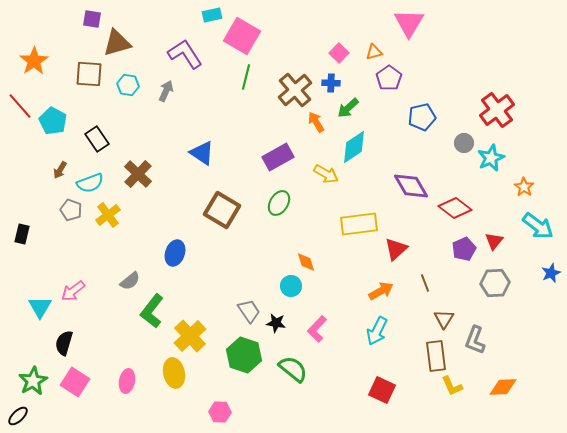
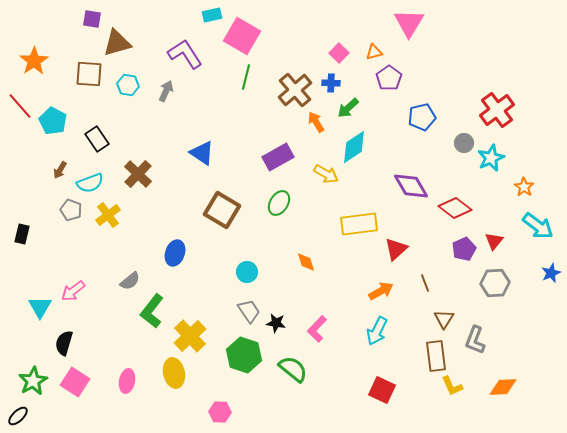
cyan circle at (291, 286): moved 44 px left, 14 px up
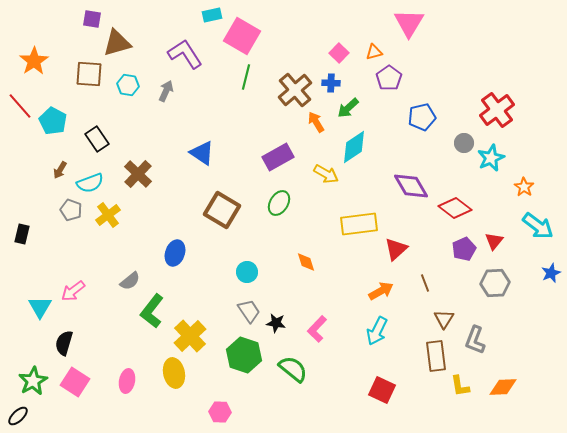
yellow L-shape at (452, 386): moved 8 px right; rotated 15 degrees clockwise
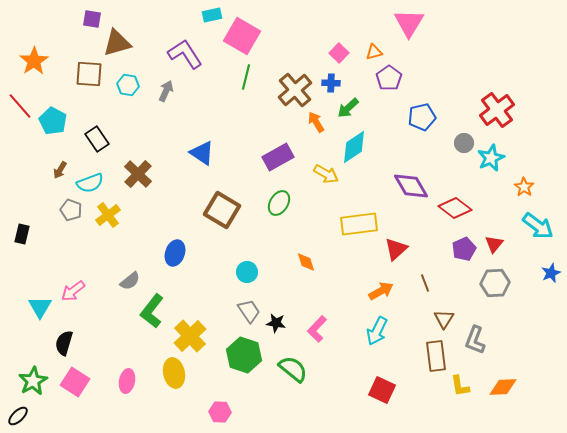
red triangle at (494, 241): moved 3 px down
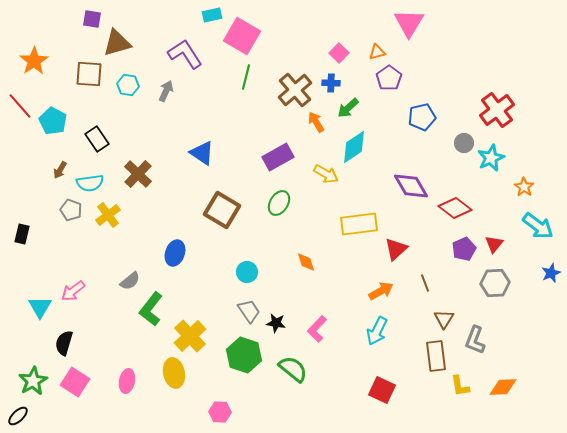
orange triangle at (374, 52): moved 3 px right
cyan semicircle at (90, 183): rotated 12 degrees clockwise
green L-shape at (152, 311): moved 1 px left, 2 px up
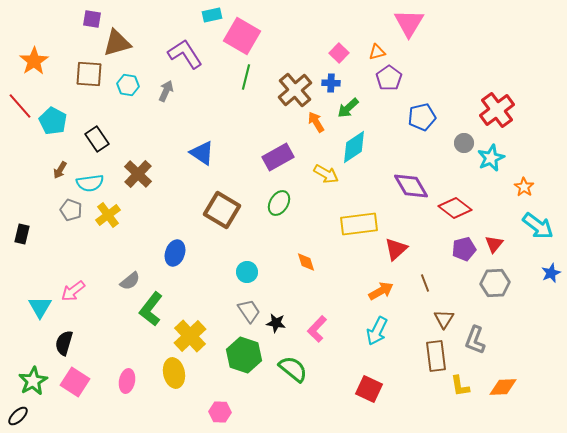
purple pentagon at (464, 249): rotated 10 degrees clockwise
red square at (382, 390): moved 13 px left, 1 px up
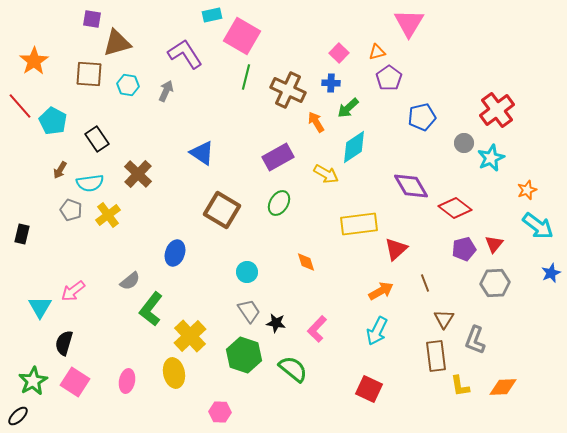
brown cross at (295, 90): moved 7 px left; rotated 24 degrees counterclockwise
orange star at (524, 187): moved 3 px right, 3 px down; rotated 18 degrees clockwise
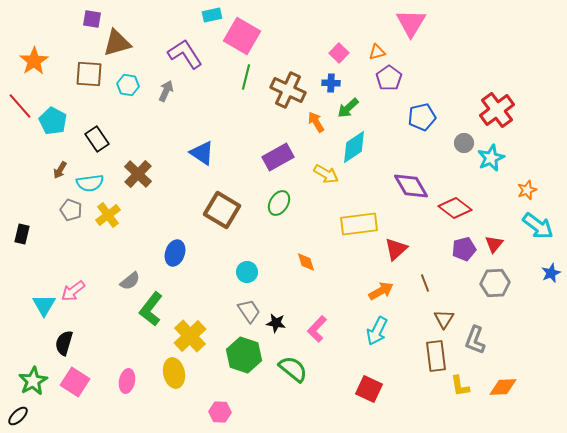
pink triangle at (409, 23): moved 2 px right
cyan triangle at (40, 307): moved 4 px right, 2 px up
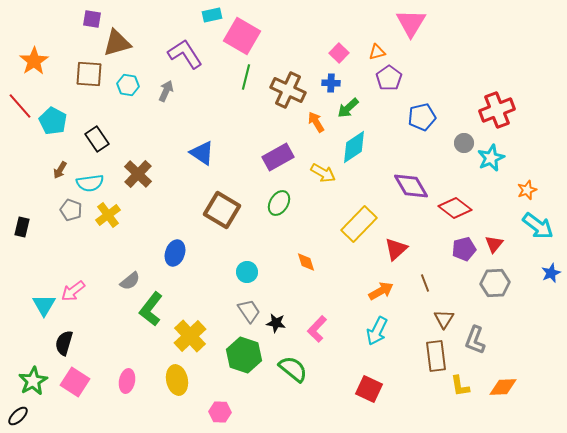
red cross at (497, 110): rotated 16 degrees clockwise
yellow arrow at (326, 174): moved 3 px left, 1 px up
yellow rectangle at (359, 224): rotated 39 degrees counterclockwise
black rectangle at (22, 234): moved 7 px up
yellow ellipse at (174, 373): moved 3 px right, 7 px down
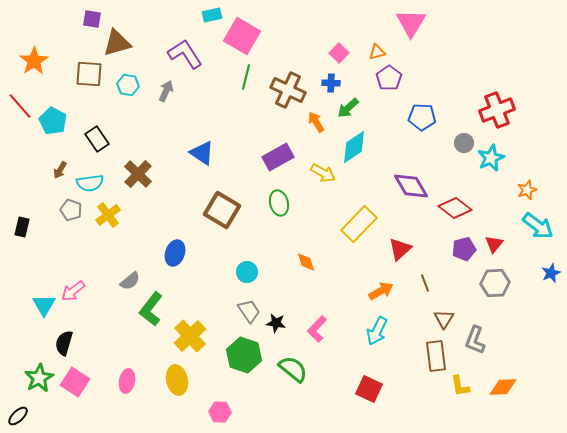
blue pentagon at (422, 117): rotated 16 degrees clockwise
green ellipse at (279, 203): rotated 45 degrees counterclockwise
red triangle at (396, 249): moved 4 px right
green star at (33, 381): moved 6 px right, 3 px up
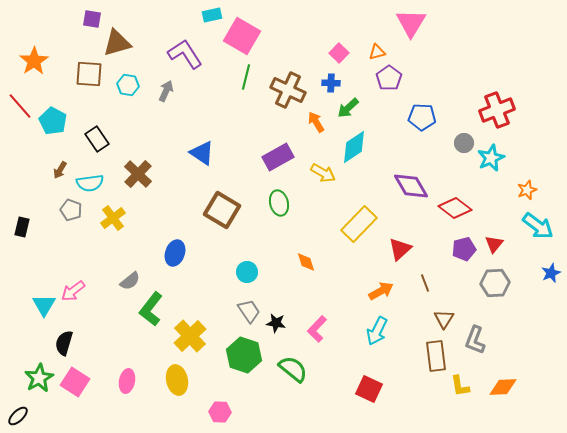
yellow cross at (108, 215): moved 5 px right, 3 px down
